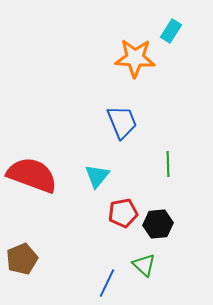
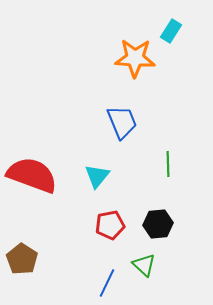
red pentagon: moved 13 px left, 12 px down
brown pentagon: rotated 16 degrees counterclockwise
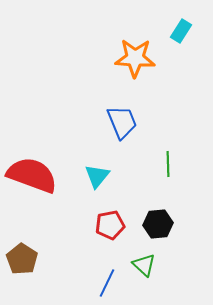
cyan rectangle: moved 10 px right
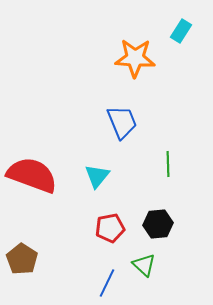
red pentagon: moved 3 px down
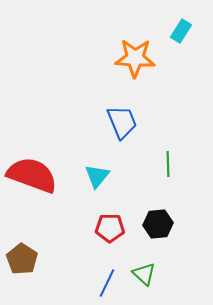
red pentagon: rotated 12 degrees clockwise
green triangle: moved 9 px down
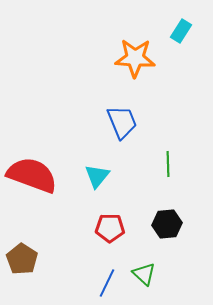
black hexagon: moved 9 px right
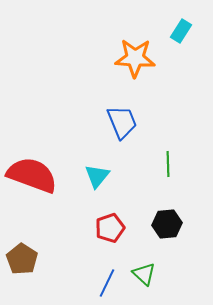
red pentagon: rotated 20 degrees counterclockwise
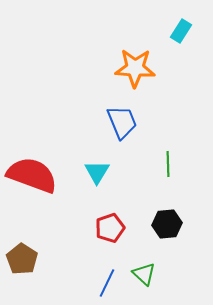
orange star: moved 10 px down
cyan triangle: moved 4 px up; rotated 8 degrees counterclockwise
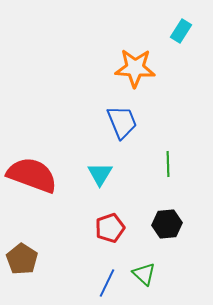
cyan triangle: moved 3 px right, 2 px down
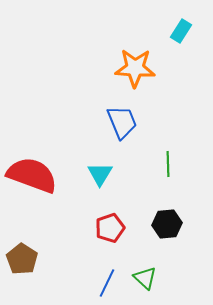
green triangle: moved 1 px right, 4 px down
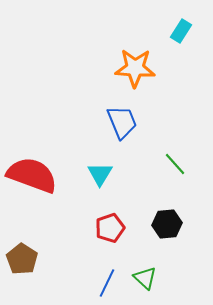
green line: moved 7 px right; rotated 40 degrees counterclockwise
